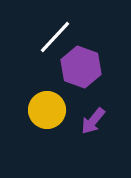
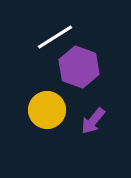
white line: rotated 15 degrees clockwise
purple hexagon: moved 2 px left
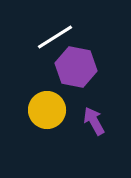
purple hexagon: moved 3 px left; rotated 9 degrees counterclockwise
purple arrow: moved 1 px right; rotated 112 degrees clockwise
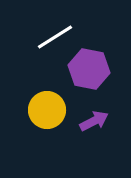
purple hexagon: moved 13 px right, 2 px down
purple arrow: rotated 92 degrees clockwise
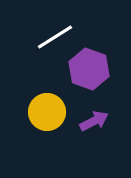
purple hexagon: rotated 9 degrees clockwise
yellow circle: moved 2 px down
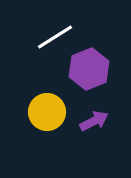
purple hexagon: rotated 18 degrees clockwise
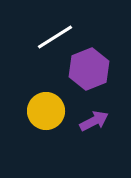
yellow circle: moved 1 px left, 1 px up
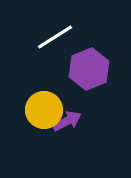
yellow circle: moved 2 px left, 1 px up
purple arrow: moved 27 px left
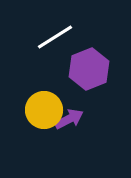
purple arrow: moved 2 px right, 2 px up
